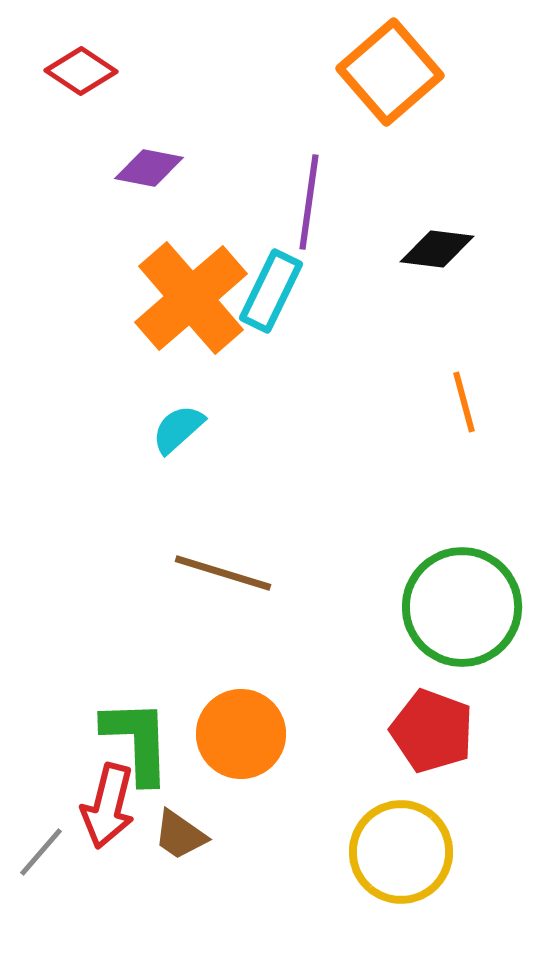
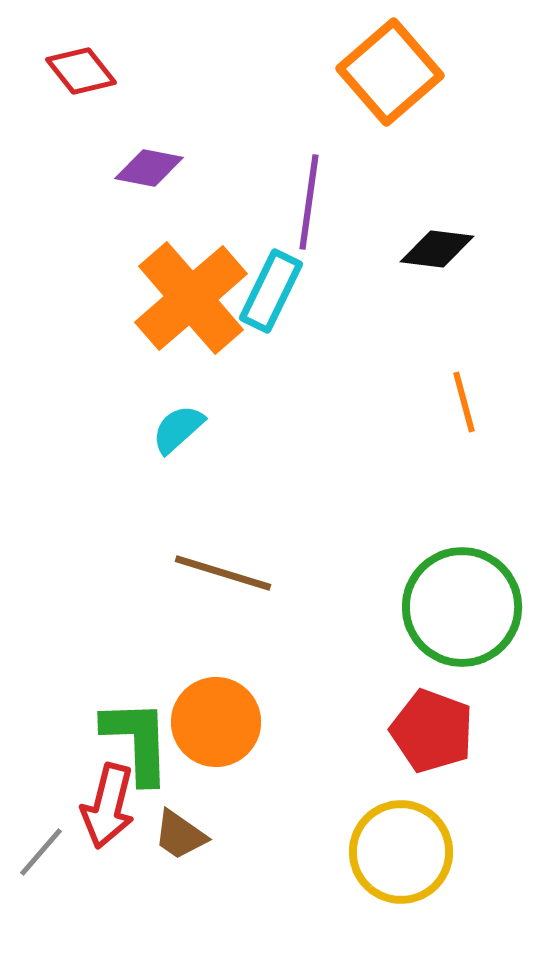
red diamond: rotated 18 degrees clockwise
orange circle: moved 25 px left, 12 px up
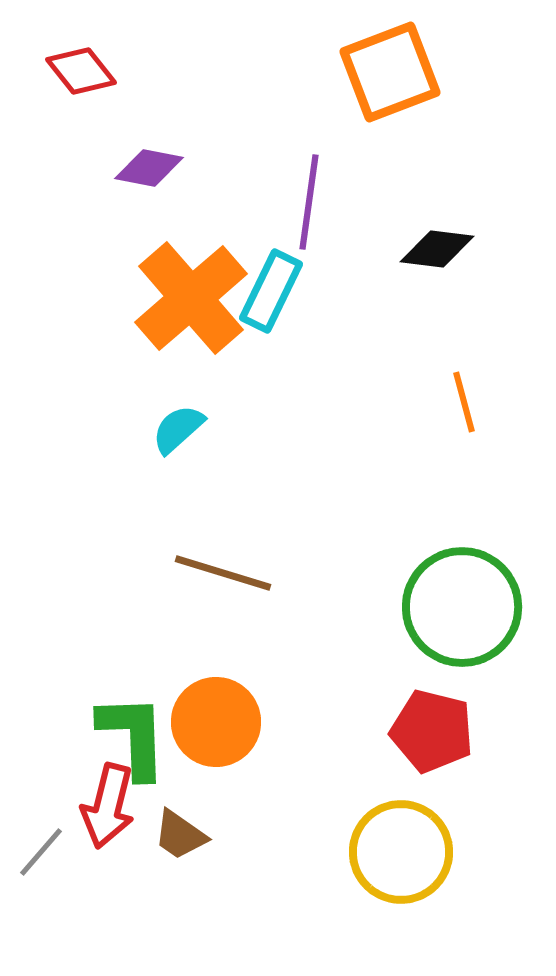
orange square: rotated 20 degrees clockwise
red pentagon: rotated 6 degrees counterclockwise
green L-shape: moved 4 px left, 5 px up
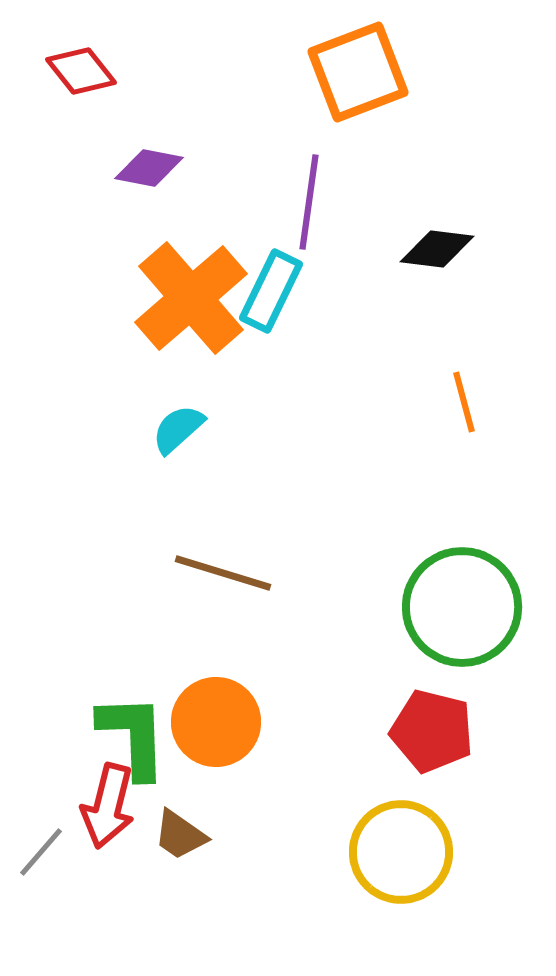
orange square: moved 32 px left
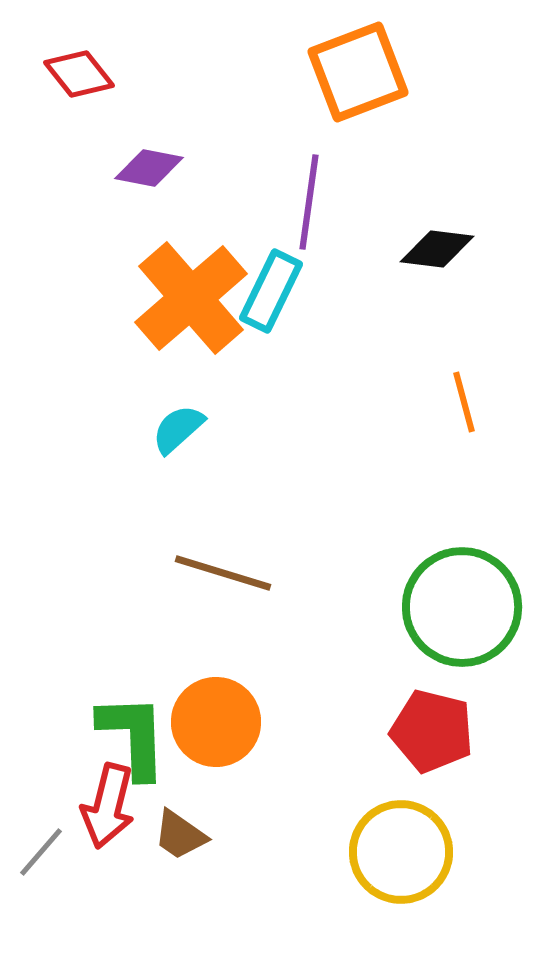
red diamond: moved 2 px left, 3 px down
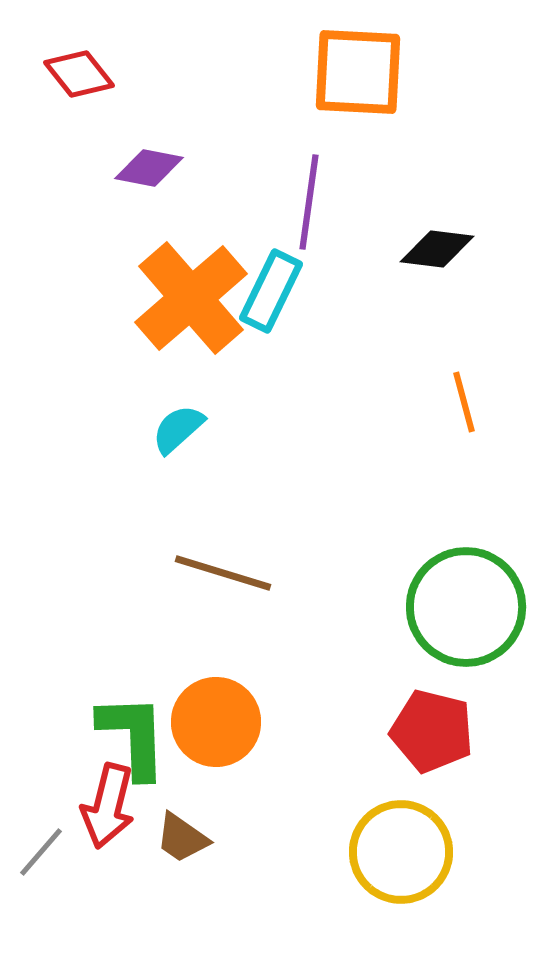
orange square: rotated 24 degrees clockwise
green circle: moved 4 px right
brown trapezoid: moved 2 px right, 3 px down
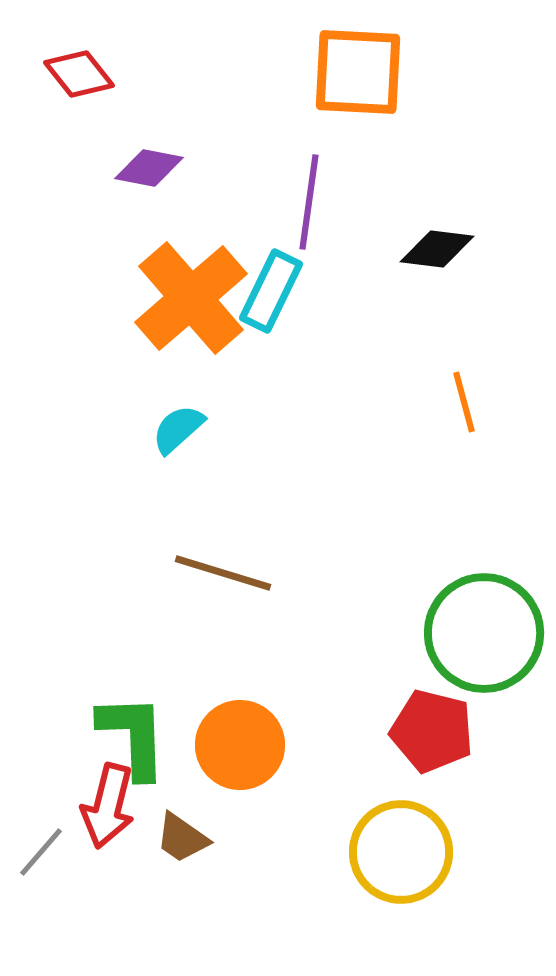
green circle: moved 18 px right, 26 px down
orange circle: moved 24 px right, 23 px down
